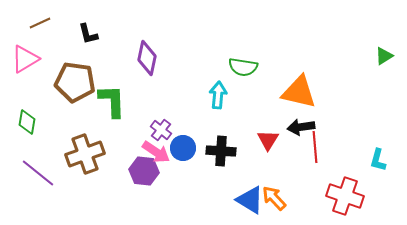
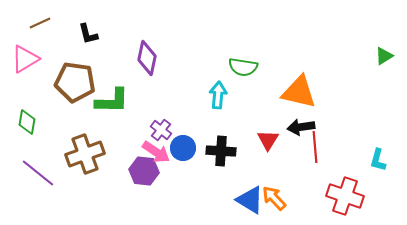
green L-shape: rotated 93 degrees clockwise
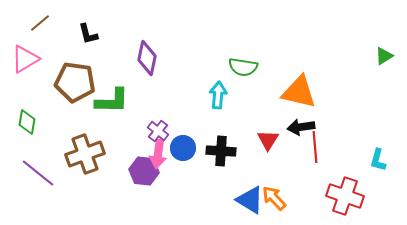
brown line: rotated 15 degrees counterclockwise
purple cross: moved 3 px left, 1 px down
pink arrow: moved 2 px right, 2 px down; rotated 64 degrees clockwise
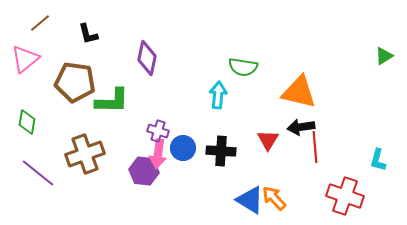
pink triangle: rotated 8 degrees counterclockwise
purple cross: rotated 20 degrees counterclockwise
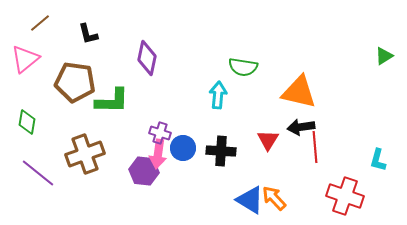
purple cross: moved 2 px right, 2 px down
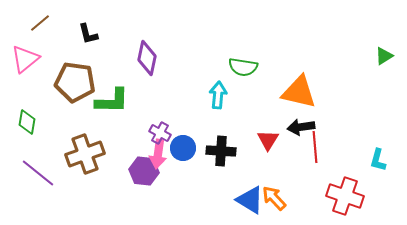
purple cross: rotated 10 degrees clockwise
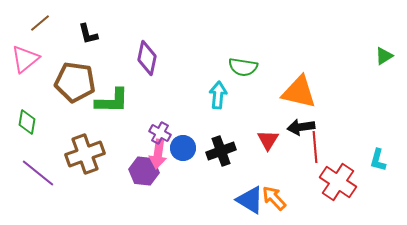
black cross: rotated 24 degrees counterclockwise
red cross: moved 7 px left, 14 px up; rotated 15 degrees clockwise
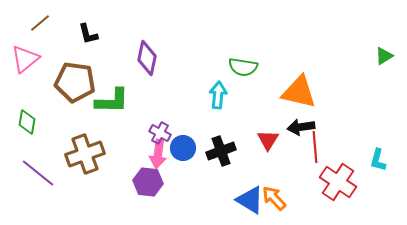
purple hexagon: moved 4 px right, 11 px down
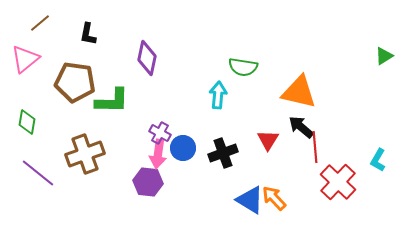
black L-shape: rotated 25 degrees clockwise
black arrow: rotated 48 degrees clockwise
black cross: moved 2 px right, 2 px down
cyan L-shape: rotated 15 degrees clockwise
red cross: rotated 9 degrees clockwise
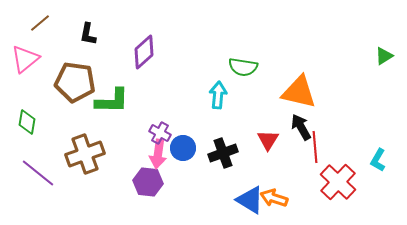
purple diamond: moved 3 px left, 6 px up; rotated 36 degrees clockwise
black arrow: rotated 20 degrees clockwise
orange arrow: rotated 28 degrees counterclockwise
